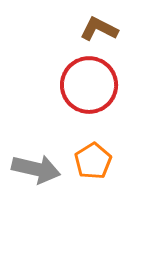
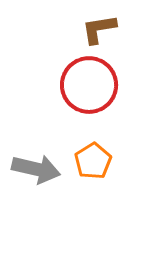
brown L-shape: rotated 36 degrees counterclockwise
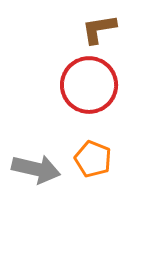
orange pentagon: moved 2 px up; rotated 18 degrees counterclockwise
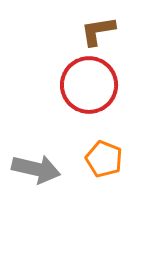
brown L-shape: moved 1 px left, 2 px down
orange pentagon: moved 11 px right
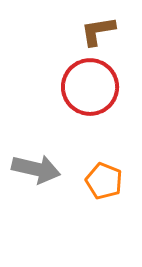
red circle: moved 1 px right, 2 px down
orange pentagon: moved 22 px down
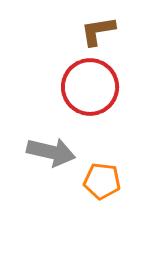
gray arrow: moved 15 px right, 17 px up
orange pentagon: moved 2 px left; rotated 15 degrees counterclockwise
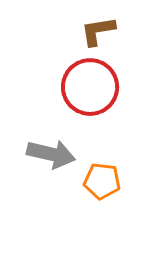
gray arrow: moved 2 px down
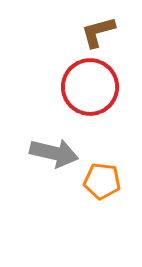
brown L-shape: moved 1 px down; rotated 6 degrees counterclockwise
gray arrow: moved 3 px right, 1 px up
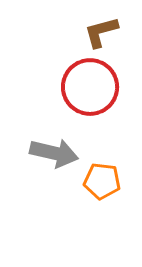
brown L-shape: moved 3 px right
